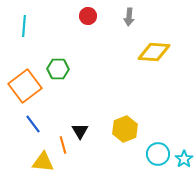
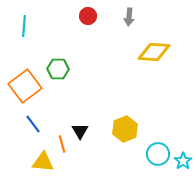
orange line: moved 1 px left, 1 px up
cyan star: moved 1 px left, 2 px down
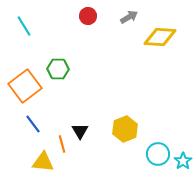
gray arrow: rotated 126 degrees counterclockwise
cyan line: rotated 35 degrees counterclockwise
yellow diamond: moved 6 px right, 15 px up
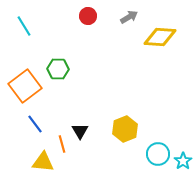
blue line: moved 2 px right
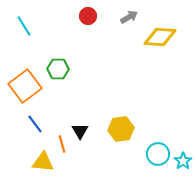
yellow hexagon: moved 4 px left; rotated 15 degrees clockwise
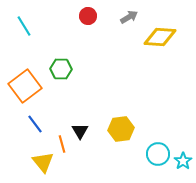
green hexagon: moved 3 px right
yellow triangle: rotated 45 degrees clockwise
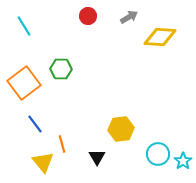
orange square: moved 1 px left, 3 px up
black triangle: moved 17 px right, 26 px down
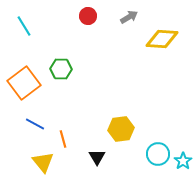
yellow diamond: moved 2 px right, 2 px down
blue line: rotated 24 degrees counterclockwise
orange line: moved 1 px right, 5 px up
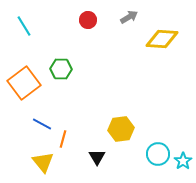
red circle: moved 4 px down
blue line: moved 7 px right
orange line: rotated 30 degrees clockwise
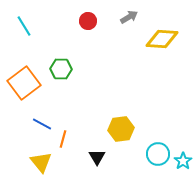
red circle: moved 1 px down
yellow triangle: moved 2 px left
